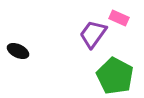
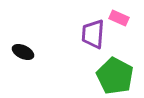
purple trapezoid: rotated 32 degrees counterclockwise
black ellipse: moved 5 px right, 1 px down
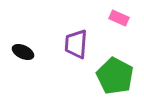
purple trapezoid: moved 17 px left, 10 px down
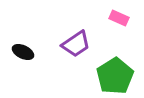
purple trapezoid: rotated 128 degrees counterclockwise
green pentagon: rotated 12 degrees clockwise
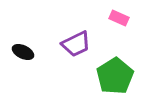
purple trapezoid: rotated 8 degrees clockwise
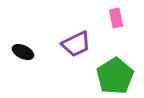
pink rectangle: moved 3 px left; rotated 54 degrees clockwise
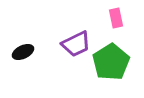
black ellipse: rotated 50 degrees counterclockwise
green pentagon: moved 4 px left, 14 px up
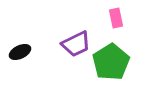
black ellipse: moved 3 px left
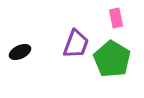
purple trapezoid: rotated 44 degrees counterclockwise
green pentagon: moved 1 px right, 3 px up; rotated 9 degrees counterclockwise
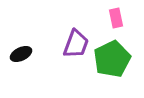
black ellipse: moved 1 px right, 2 px down
green pentagon: rotated 15 degrees clockwise
